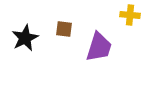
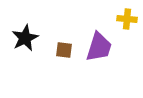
yellow cross: moved 3 px left, 4 px down
brown square: moved 21 px down
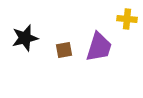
black star: rotated 12 degrees clockwise
brown square: rotated 18 degrees counterclockwise
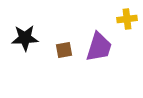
yellow cross: rotated 12 degrees counterclockwise
black star: rotated 12 degrees clockwise
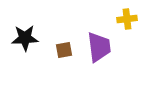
purple trapezoid: rotated 24 degrees counterclockwise
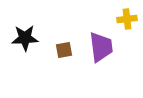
purple trapezoid: moved 2 px right
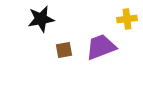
black star: moved 16 px right, 19 px up; rotated 8 degrees counterclockwise
purple trapezoid: rotated 104 degrees counterclockwise
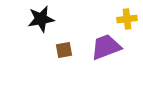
purple trapezoid: moved 5 px right
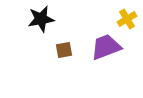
yellow cross: rotated 24 degrees counterclockwise
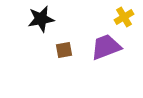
yellow cross: moved 3 px left, 2 px up
